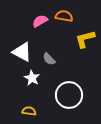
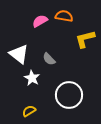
white triangle: moved 3 px left, 2 px down; rotated 10 degrees clockwise
yellow semicircle: rotated 40 degrees counterclockwise
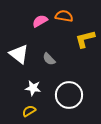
white star: moved 1 px right, 10 px down; rotated 21 degrees counterclockwise
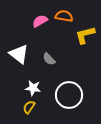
yellow L-shape: moved 4 px up
yellow semicircle: moved 4 px up; rotated 24 degrees counterclockwise
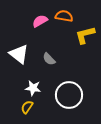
yellow semicircle: moved 2 px left
